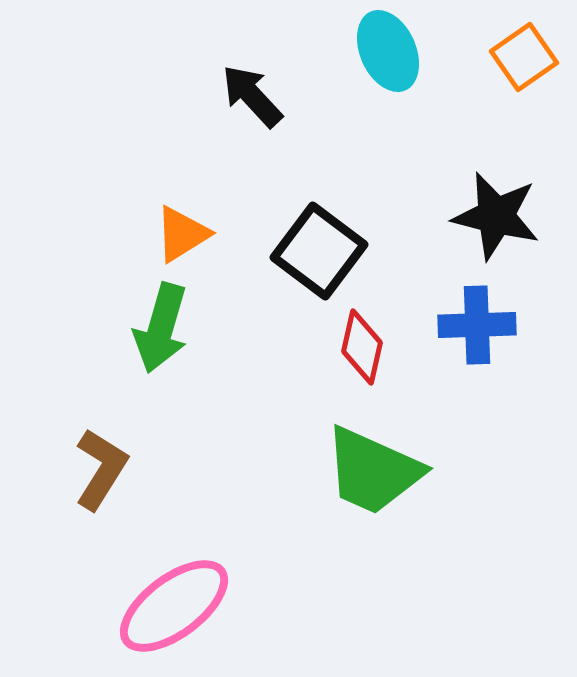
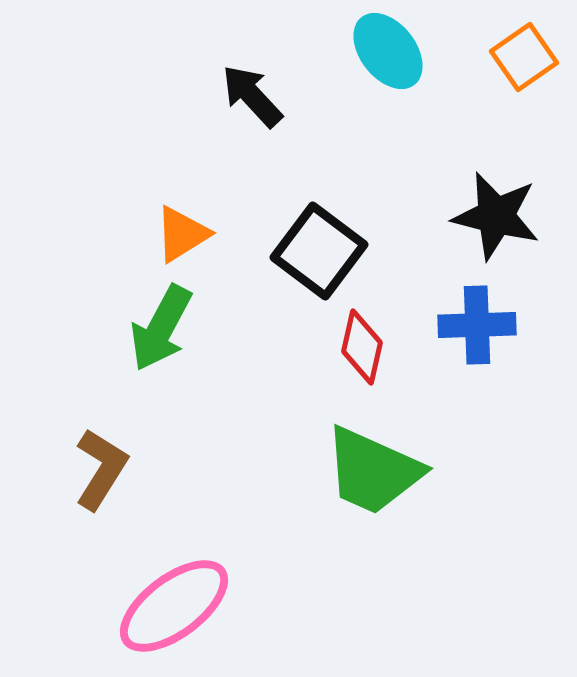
cyan ellipse: rotated 14 degrees counterclockwise
green arrow: rotated 12 degrees clockwise
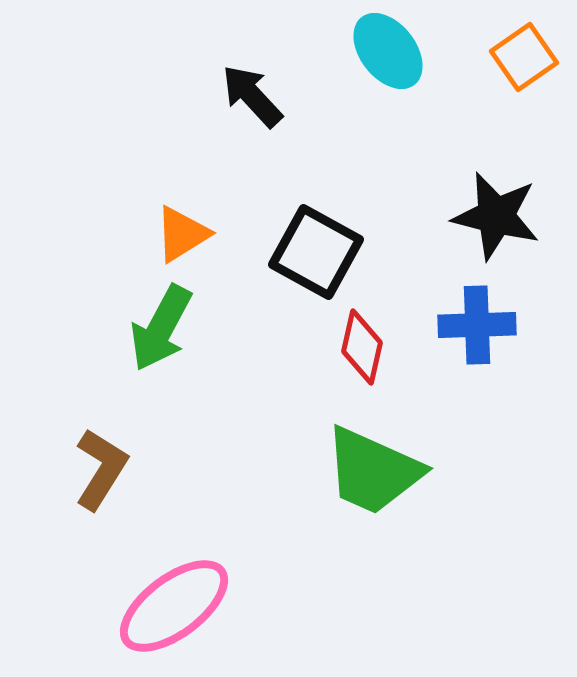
black square: moved 3 px left, 1 px down; rotated 8 degrees counterclockwise
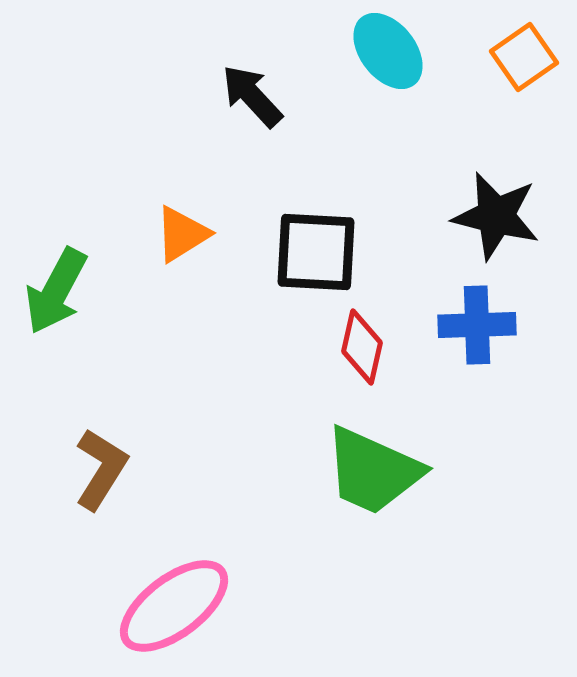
black square: rotated 26 degrees counterclockwise
green arrow: moved 105 px left, 37 px up
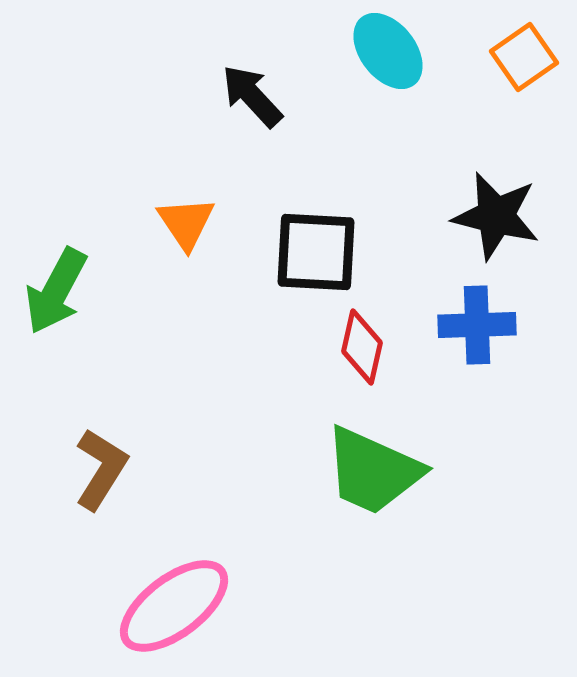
orange triangle: moved 4 px right, 11 px up; rotated 32 degrees counterclockwise
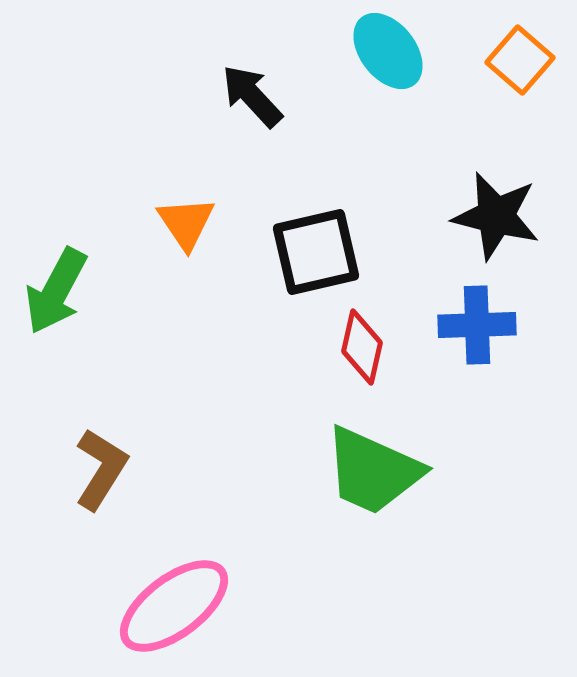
orange square: moved 4 px left, 3 px down; rotated 14 degrees counterclockwise
black square: rotated 16 degrees counterclockwise
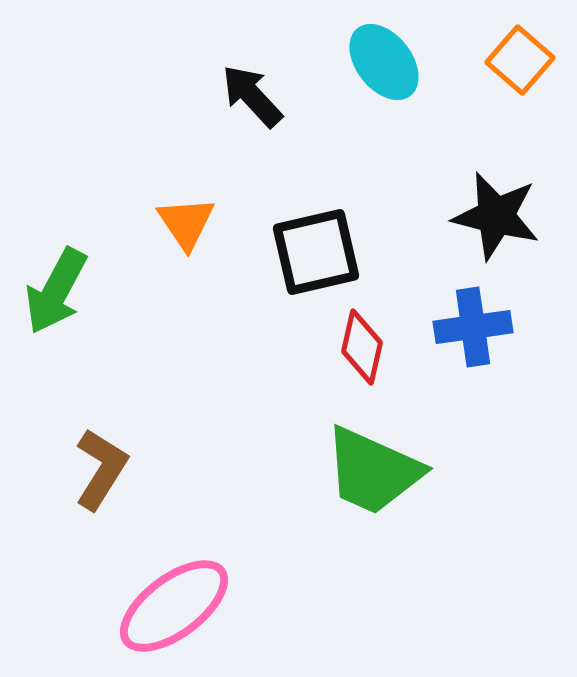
cyan ellipse: moved 4 px left, 11 px down
blue cross: moved 4 px left, 2 px down; rotated 6 degrees counterclockwise
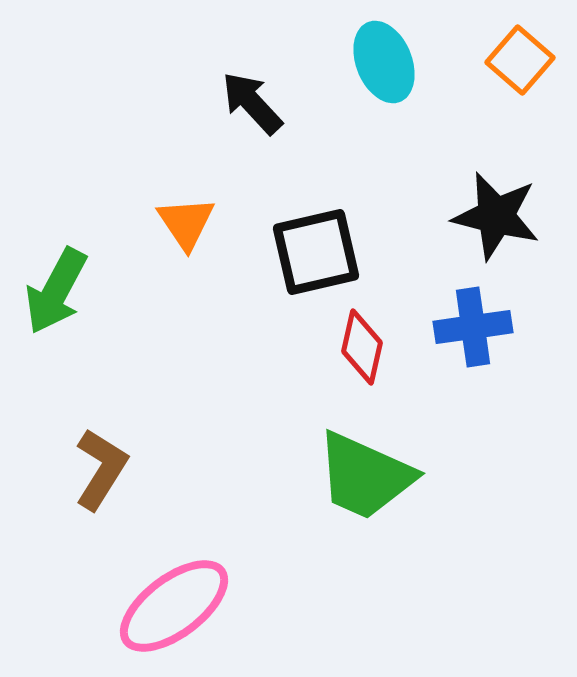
cyan ellipse: rotated 16 degrees clockwise
black arrow: moved 7 px down
green trapezoid: moved 8 px left, 5 px down
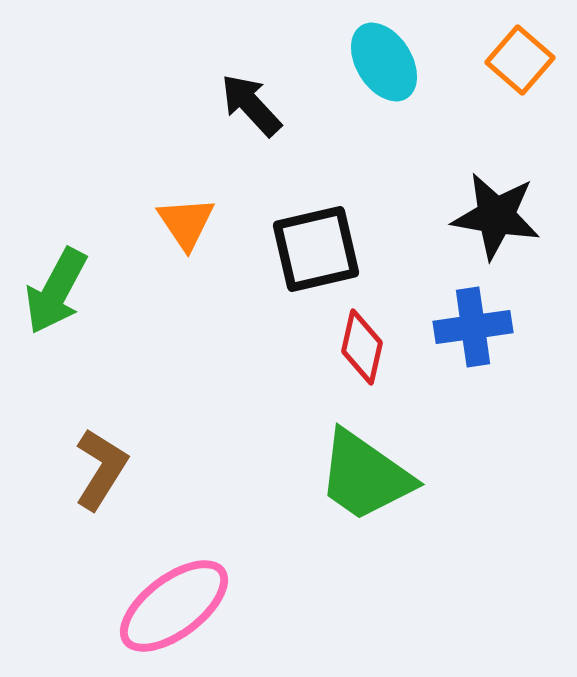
cyan ellipse: rotated 10 degrees counterclockwise
black arrow: moved 1 px left, 2 px down
black star: rotated 4 degrees counterclockwise
black square: moved 3 px up
green trapezoid: rotated 11 degrees clockwise
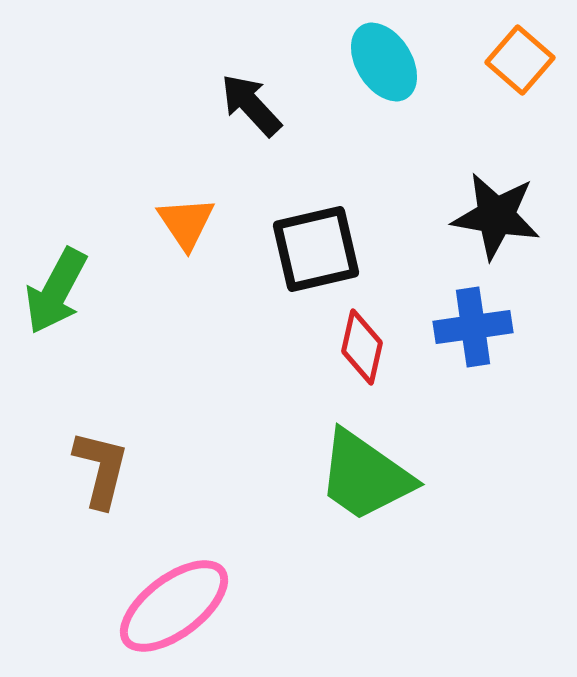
brown L-shape: rotated 18 degrees counterclockwise
